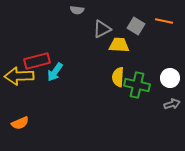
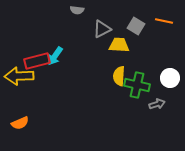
cyan arrow: moved 16 px up
yellow semicircle: moved 1 px right, 1 px up
gray arrow: moved 15 px left
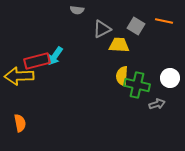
yellow semicircle: moved 3 px right
orange semicircle: rotated 78 degrees counterclockwise
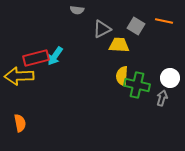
red rectangle: moved 1 px left, 3 px up
gray arrow: moved 5 px right, 6 px up; rotated 56 degrees counterclockwise
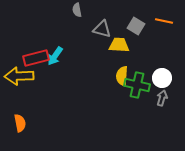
gray semicircle: rotated 72 degrees clockwise
gray triangle: rotated 42 degrees clockwise
white circle: moved 8 px left
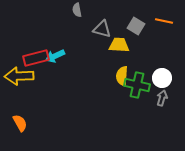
cyan arrow: rotated 30 degrees clockwise
orange semicircle: rotated 18 degrees counterclockwise
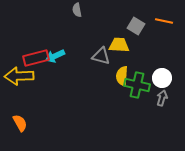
gray triangle: moved 1 px left, 27 px down
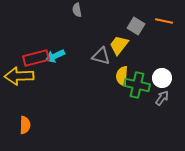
yellow trapezoid: rotated 55 degrees counterclockwise
gray arrow: rotated 21 degrees clockwise
orange semicircle: moved 5 px right, 2 px down; rotated 30 degrees clockwise
